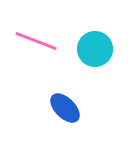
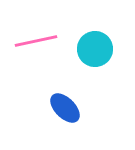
pink line: rotated 33 degrees counterclockwise
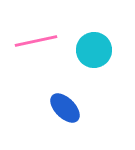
cyan circle: moved 1 px left, 1 px down
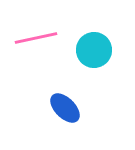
pink line: moved 3 px up
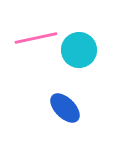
cyan circle: moved 15 px left
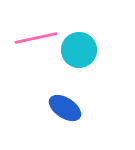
blue ellipse: rotated 12 degrees counterclockwise
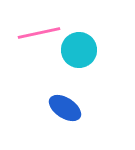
pink line: moved 3 px right, 5 px up
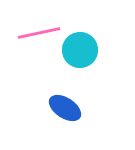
cyan circle: moved 1 px right
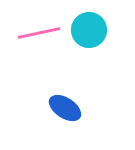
cyan circle: moved 9 px right, 20 px up
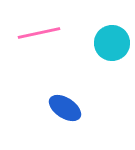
cyan circle: moved 23 px right, 13 px down
